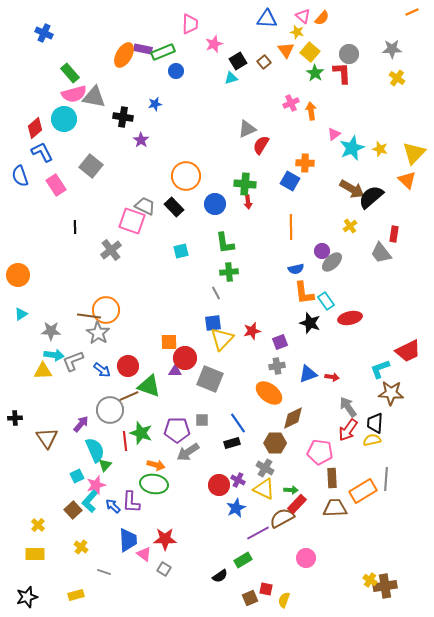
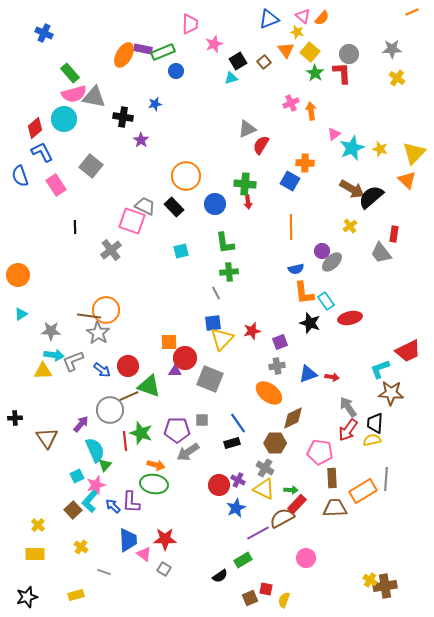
blue triangle at (267, 19): moved 2 px right; rotated 25 degrees counterclockwise
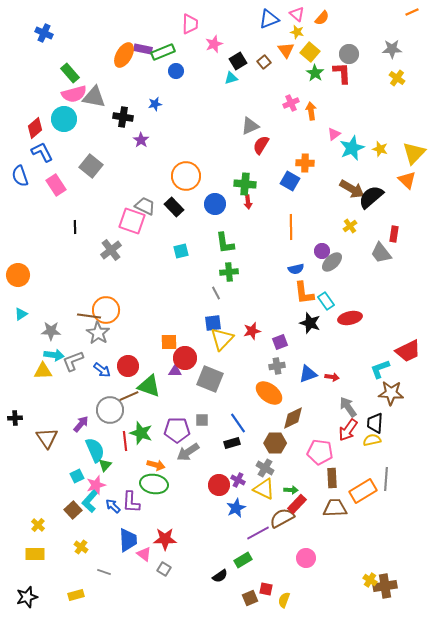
pink triangle at (303, 16): moved 6 px left, 2 px up
gray triangle at (247, 129): moved 3 px right, 3 px up
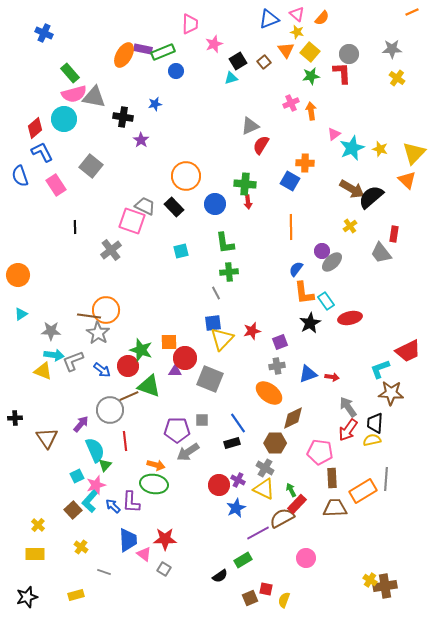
green star at (315, 73): moved 4 px left, 3 px down; rotated 30 degrees clockwise
blue semicircle at (296, 269): rotated 140 degrees clockwise
black star at (310, 323): rotated 25 degrees clockwise
yellow triangle at (43, 371): rotated 24 degrees clockwise
green star at (141, 433): moved 83 px up
green arrow at (291, 490): rotated 120 degrees counterclockwise
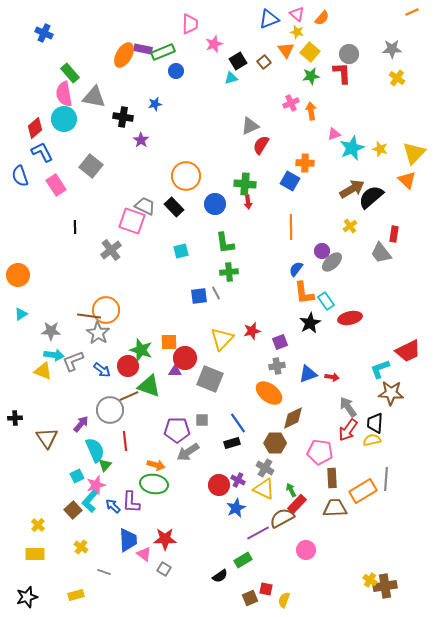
pink semicircle at (74, 94): moved 10 px left; rotated 95 degrees clockwise
pink triangle at (334, 134): rotated 16 degrees clockwise
brown arrow at (352, 189): rotated 60 degrees counterclockwise
blue square at (213, 323): moved 14 px left, 27 px up
pink circle at (306, 558): moved 8 px up
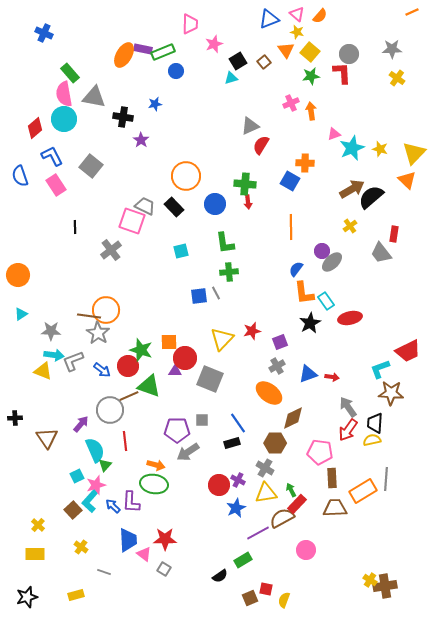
orange semicircle at (322, 18): moved 2 px left, 2 px up
blue L-shape at (42, 152): moved 10 px right, 4 px down
gray cross at (277, 366): rotated 21 degrees counterclockwise
yellow triangle at (264, 489): moved 2 px right, 4 px down; rotated 35 degrees counterclockwise
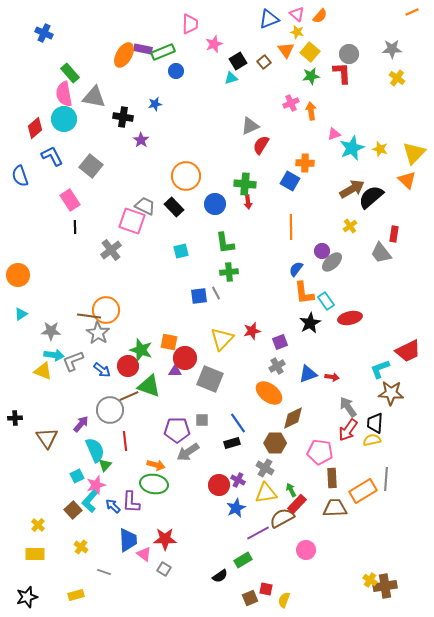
pink rectangle at (56, 185): moved 14 px right, 15 px down
orange square at (169, 342): rotated 12 degrees clockwise
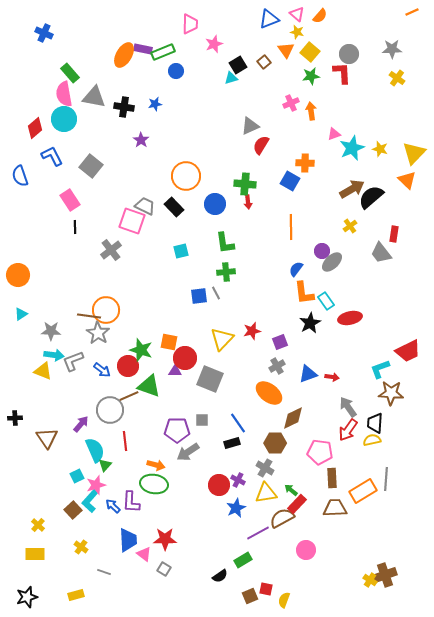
black square at (238, 61): moved 4 px down
black cross at (123, 117): moved 1 px right, 10 px up
green cross at (229, 272): moved 3 px left
green arrow at (291, 490): rotated 24 degrees counterclockwise
brown cross at (385, 586): moved 11 px up; rotated 10 degrees counterclockwise
brown square at (250, 598): moved 2 px up
